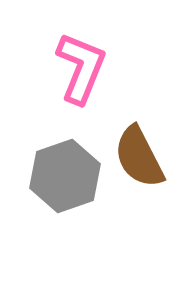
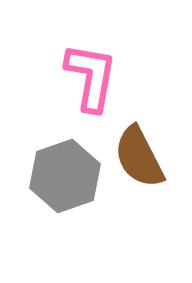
pink L-shape: moved 10 px right, 9 px down; rotated 12 degrees counterclockwise
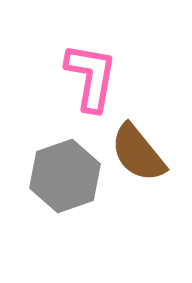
brown semicircle: moved 1 px left, 4 px up; rotated 12 degrees counterclockwise
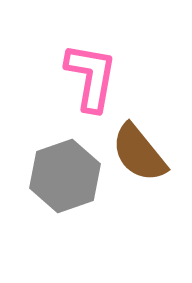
brown semicircle: moved 1 px right
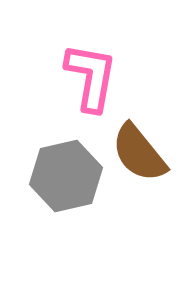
gray hexagon: moved 1 px right; rotated 6 degrees clockwise
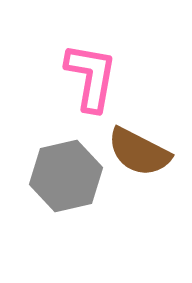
brown semicircle: moved 1 px up; rotated 24 degrees counterclockwise
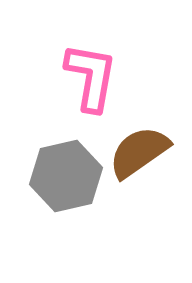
brown semicircle: rotated 118 degrees clockwise
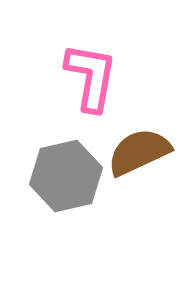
brown semicircle: rotated 10 degrees clockwise
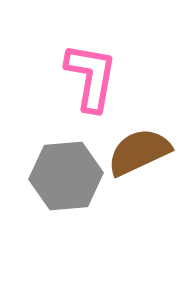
gray hexagon: rotated 8 degrees clockwise
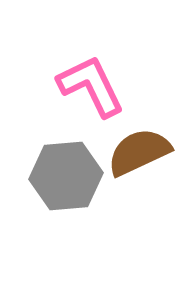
pink L-shape: moved 9 px down; rotated 36 degrees counterclockwise
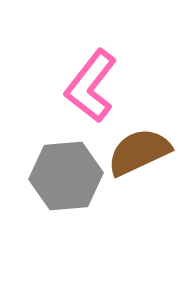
pink L-shape: rotated 116 degrees counterclockwise
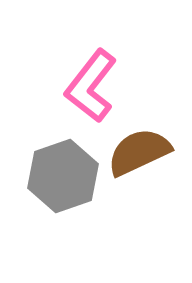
gray hexagon: moved 3 px left; rotated 14 degrees counterclockwise
